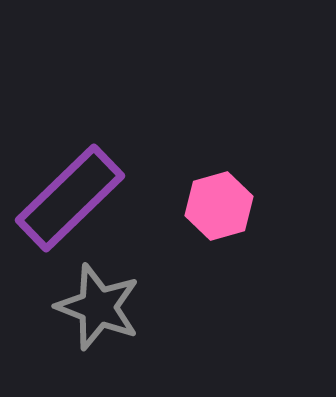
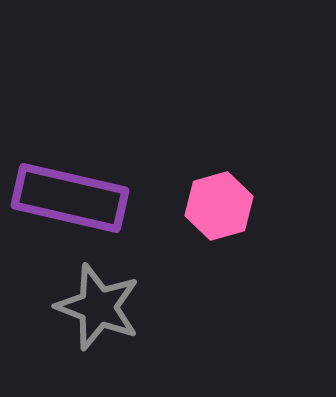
purple rectangle: rotated 57 degrees clockwise
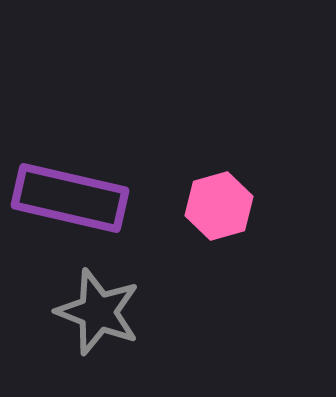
gray star: moved 5 px down
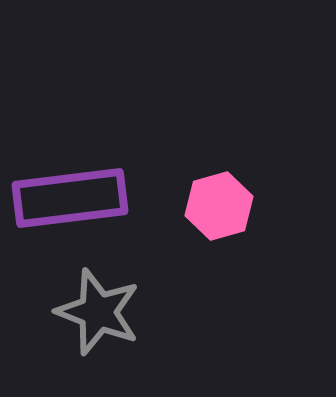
purple rectangle: rotated 20 degrees counterclockwise
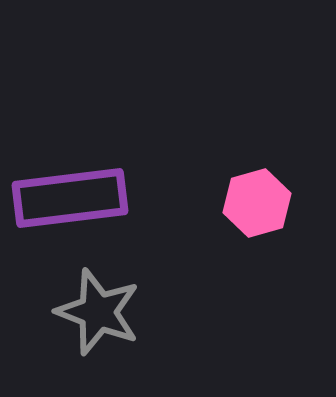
pink hexagon: moved 38 px right, 3 px up
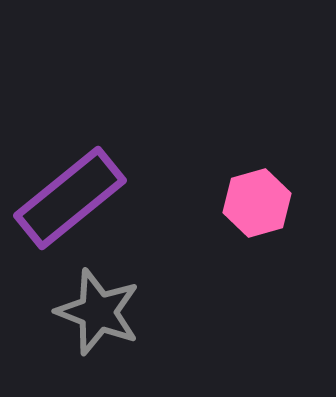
purple rectangle: rotated 32 degrees counterclockwise
